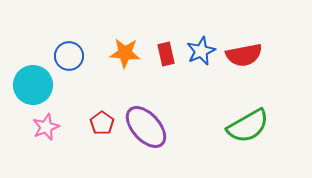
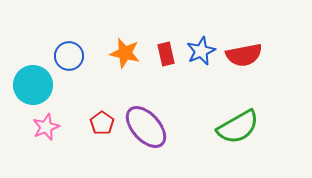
orange star: rotated 8 degrees clockwise
green semicircle: moved 10 px left, 1 px down
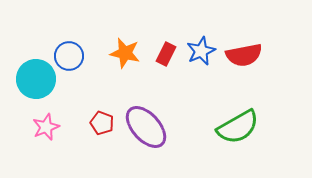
red rectangle: rotated 40 degrees clockwise
cyan circle: moved 3 px right, 6 px up
red pentagon: rotated 15 degrees counterclockwise
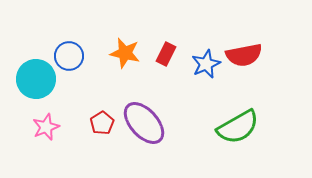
blue star: moved 5 px right, 13 px down
red pentagon: rotated 20 degrees clockwise
purple ellipse: moved 2 px left, 4 px up
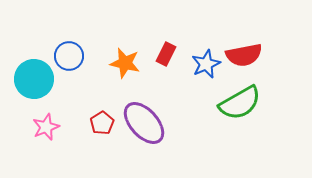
orange star: moved 10 px down
cyan circle: moved 2 px left
green semicircle: moved 2 px right, 24 px up
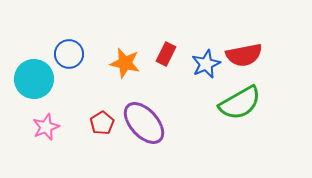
blue circle: moved 2 px up
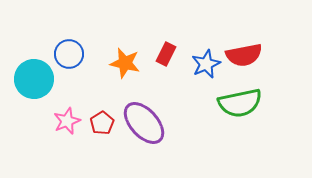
green semicircle: rotated 18 degrees clockwise
pink star: moved 21 px right, 6 px up
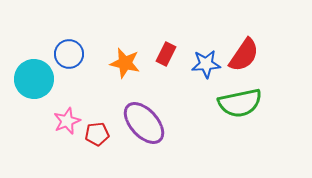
red semicircle: rotated 45 degrees counterclockwise
blue star: rotated 20 degrees clockwise
red pentagon: moved 5 px left, 11 px down; rotated 25 degrees clockwise
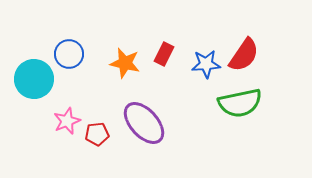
red rectangle: moved 2 px left
